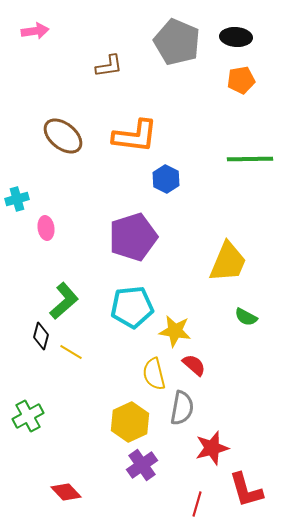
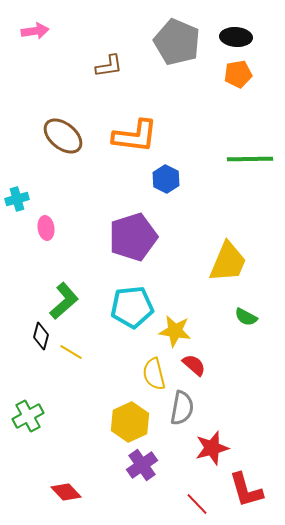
orange pentagon: moved 3 px left, 6 px up
red line: rotated 60 degrees counterclockwise
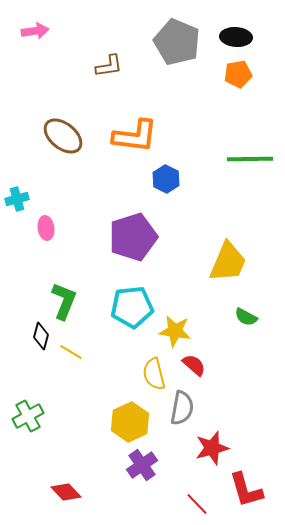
green L-shape: rotated 27 degrees counterclockwise
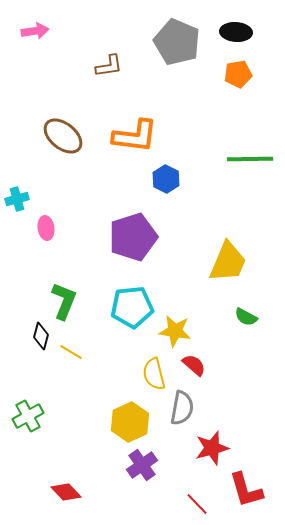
black ellipse: moved 5 px up
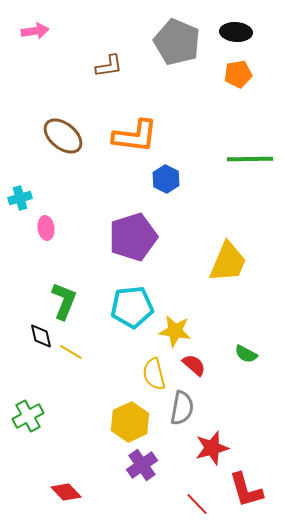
cyan cross: moved 3 px right, 1 px up
green semicircle: moved 37 px down
black diamond: rotated 28 degrees counterclockwise
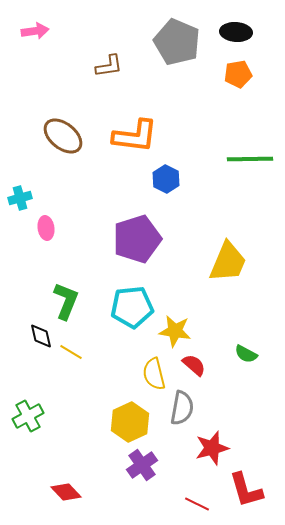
purple pentagon: moved 4 px right, 2 px down
green L-shape: moved 2 px right
red line: rotated 20 degrees counterclockwise
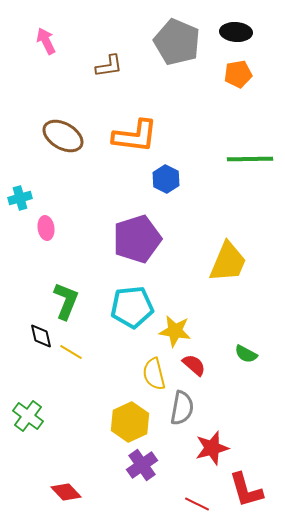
pink arrow: moved 11 px right, 10 px down; rotated 108 degrees counterclockwise
brown ellipse: rotated 9 degrees counterclockwise
green cross: rotated 24 degrees counterclockwise
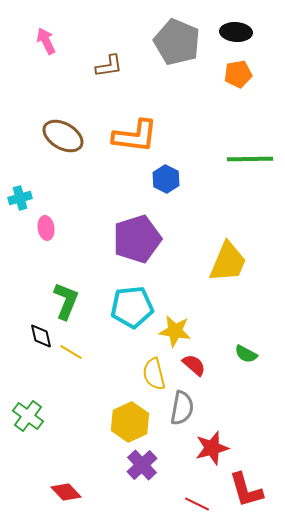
purple cross: rotated 8 degrees counterclockwise
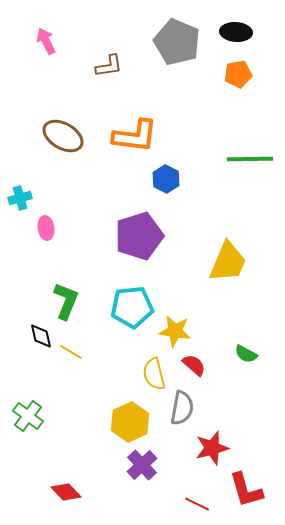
purple pentagon: moved 2 px right, 3 px up
